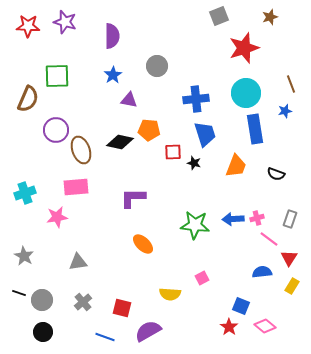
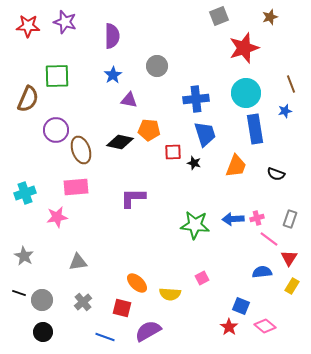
orange ellipse at (143, 244): moved 6 px left, 39 px down
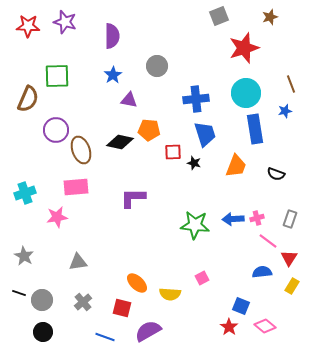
pink line at (269, 239): moved 1 px left, 2 px down
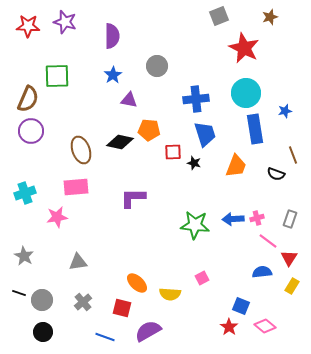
red star at (244, 48): rotated 28 degrees counterclockwise
brown line at (291, 84): moved 2 px right, 71 px down
purple circle at (56, 130): moved 25 px left, 1 px down
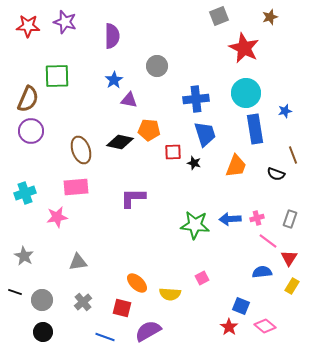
blue star at (113, 75): moved 1 px right, 5 px down
blue arrow at (233, 219): moved 3 px left
black line at (19, 293): moved 4 px left, 1 px up
